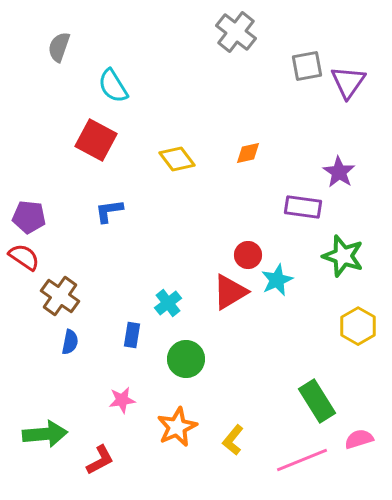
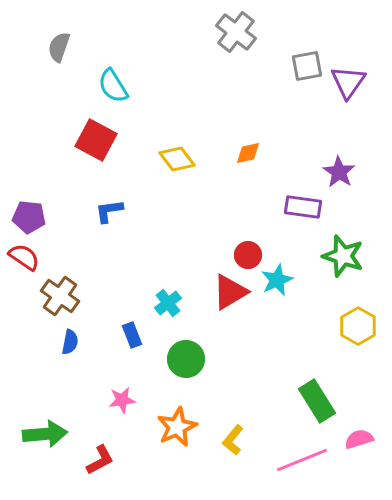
blue rectangle: rotated 30 degrees counterclockwise
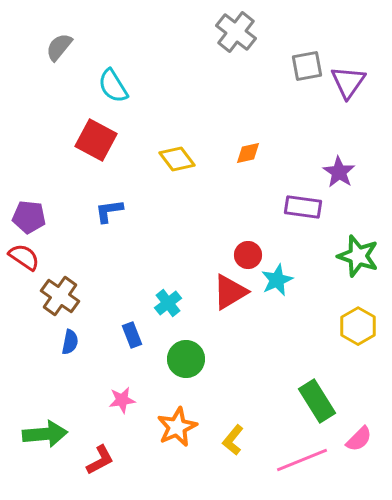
gray semicircle: rotated 20 degrees clockwise
green star: moved 15 px right
pink semicircle: rotated 152 degrees clockwise
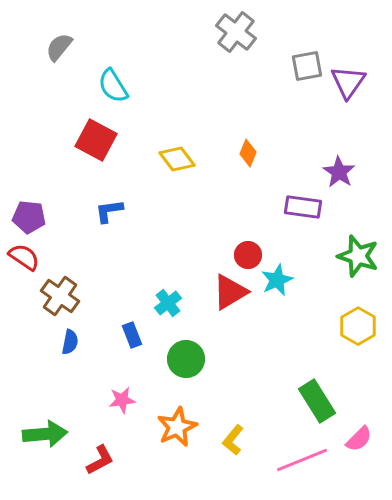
orange diamond: rotated 56 degrees counterclockwise
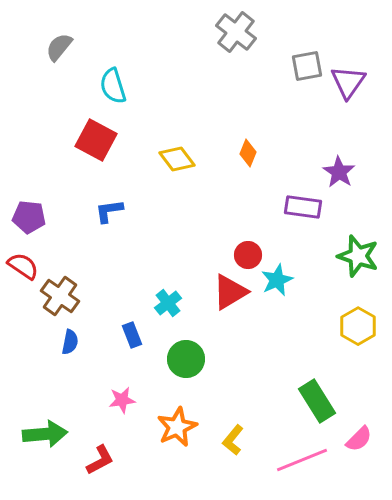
cyan semicircle: rotated 15 degrees clockwise
red semicircle: moved 1 px left, 9 px down
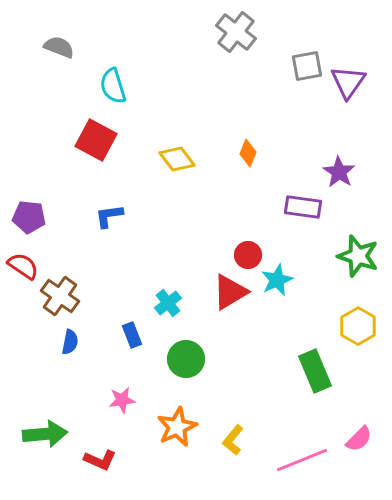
gray semicircle: rotated 72 degrees clockwise
blue L-shape: moved 5 px down
green rectangle: moved 2 px left, 30 px up; rotated 9 degrees clockwise
red L-shape: rotated 52 degrees clockwise
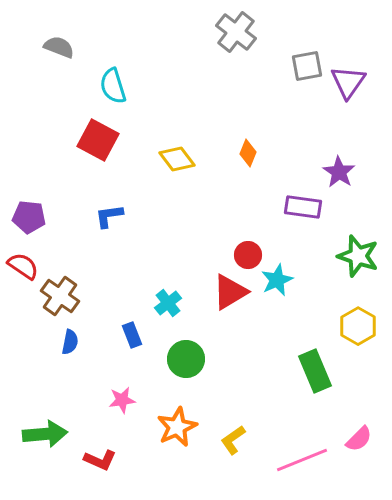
red square: moved 2 px right
yellow L-shape: rotated 16 degrees clockwise
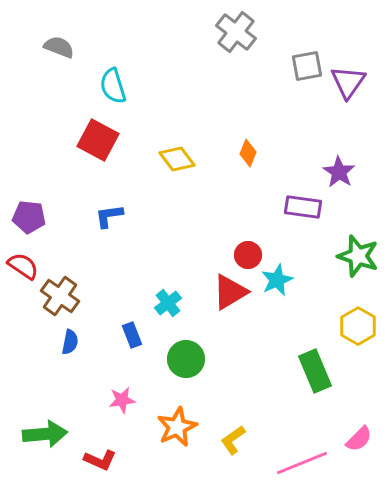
pink line: moved 3 px down
